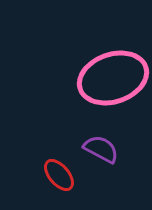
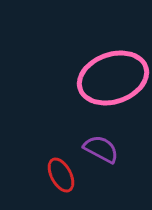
red ellipse: moved 2 px right; rotated 12 degrees clockwise
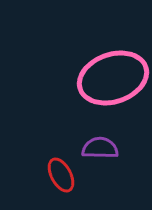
purple semicircle: moved 1 px left, 1 px up; rotated 27 degrees counterclockwise
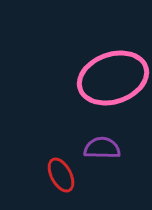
purple semicircle: moved 2 px right
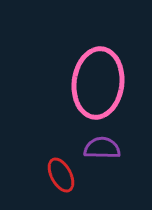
pink ellipse: moved 15 px left, 5 px down; rotated 64 degrees counterclockwise
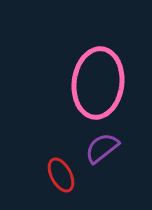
purple semicircle: rotated 39 degrees counterclockwise
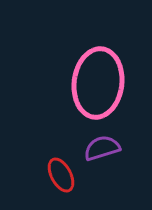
purple semicircle: rotated 21 degrees clockwise
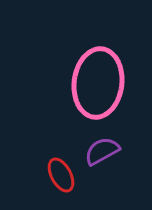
purple semicircle: moved 3 px down; rotated 12 degrees counterclockwise
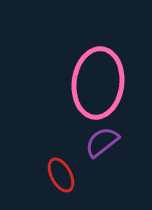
purple semicircle: moved 9 px up; rotated 9 degrees counterclockwise
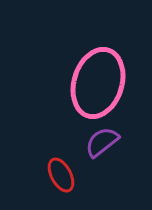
pink ellipse: rotated 10 degrees clockwise
